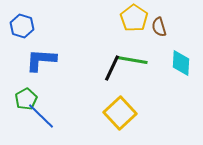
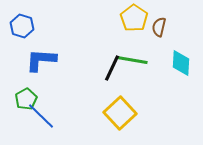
brown semicircle: rotated 30 degrees clockwise
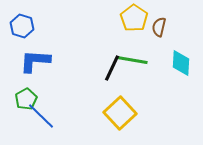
blue L-shape: moved 6 px left, 1 px down
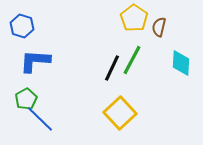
green line: rotated 72 degrees counterclockwise
blue line: moved 1 px left, 3 px down
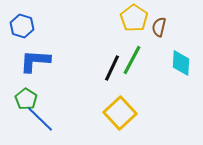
green pentagon: rotated 10 degrees counterclockwise
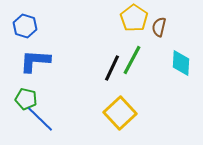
blue hexagon: moved 3 px right
green pentagon: rotated 20 degrees counterclockwise
